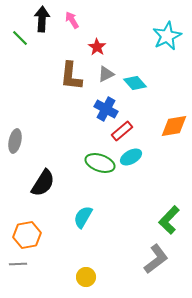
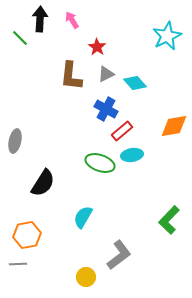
black arrow: moved 2 px left
cyan ellipse: moved 1 px right, 2 px up; rotated 20 degrees clockwise
gray L-shape: moved 37 px left, 4 px up
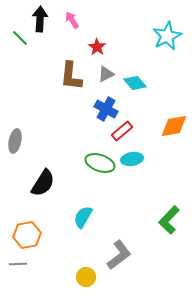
cyan ellipse: moved 4 px down
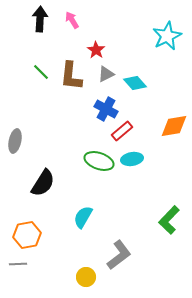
green line: moved 21 px right, 34 px down
red star: moved 1 px left, 3 px down
green ellipse: moved 1 px left, 2 px up
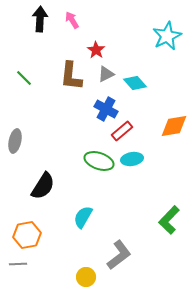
green line: moved 17 px left, 6 px down
black semicircle: moved 3 px down
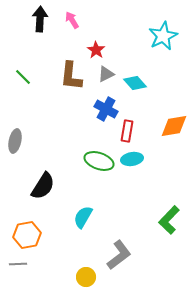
cyan star: moved 4 px left
green line: moved 1 px left, 1 px up
red rectangle: moved 5 px right; rotated 40 degrees counterclockwise
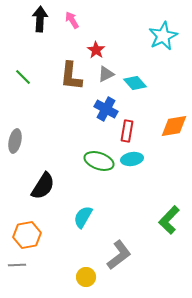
gray line: moved 1 px left, 1 px down
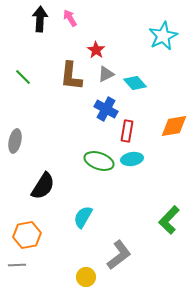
pink arrow: moved 2 px left, 2 px up
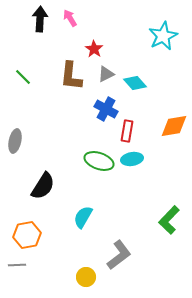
red star: moved 2 px left, 1 px up
